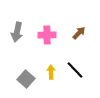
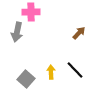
pink cross: moved 16 px left, 23 px up
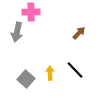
yellow arrow: moved 1 px left, 1 px down
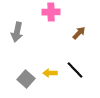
pink cross: moved 20 px right
yellow arrow: rotated 88 degrees counterclockwise
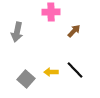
brown arrow: moved 5 px left, 2 px up
yellow arrow: moved 1 px right, 1 px up
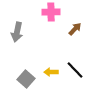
brown arrow: moved 1 px right, 2 px up
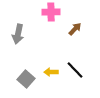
gray arrow: moved 1 px right, 2 px down
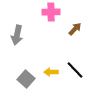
gray arrow: moved 1 px left, 1 px down
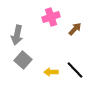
pink cross: moved 5 px down; rotated 18 degrees counterclockwise
gray square: moved 3 px left, 19 px up
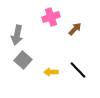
black line: moved 3 px right
